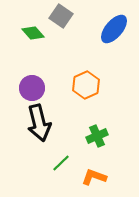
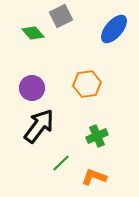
gray square: rotated 30 degrees clockwise
orange hexagon: moved 1 px right, 1 px up; rotated 16 degrees clockwise
black arrow: moved 3 px down; rotated 129 degrees counterclockwise
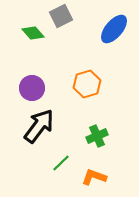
orange hexagon: rotated 8 degrees counterclockwise
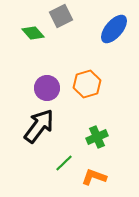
purple circle: moved 15 px right
green cross: moved 1 px down
green line: moved 3 px right
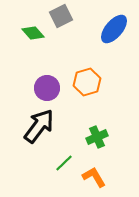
orange hexagon: moved 2 px up
orange L-shape: rotated 40 degrees clockwise
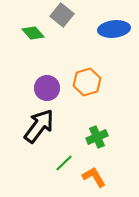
gray square: moved 1 px right, 1 px up; rotated 25 degrees counterclockwise
blue ellipse: rotated 44 degrees clockwise
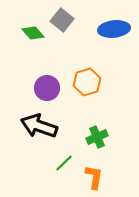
gray square: moved 5 px down
black arrow: rotated 108 degrees counterclockwise
orange L-shape: rotated 40 degrees clockwise
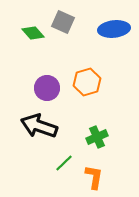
gray square: moved 1 px right, 2 px down; rotated 15 degrees counterclockwise
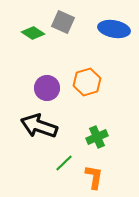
blue ellipse: rotated 16 degrees clockwise
green diamond: rotated 15 degrees counterclockwise
